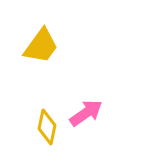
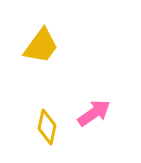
pink arrow: moved 8 px right
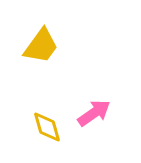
yellow diamond: rotated 28 degrees counterclockwise
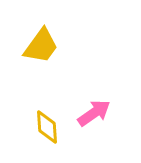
yellow diamond: rotated 12 degrees clockwise
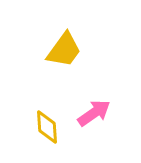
yellow trapezoid: moved 23 px right, 4 px down
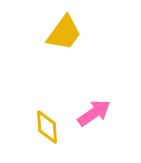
yellow trapezoid: moved 17 px up
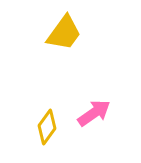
yellow diamond: rotated 40 degrees clockwise
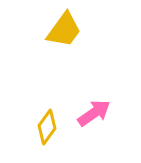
yellow trapezoid: moved 3 px up
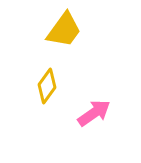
yellow diamond: moved 41 px up
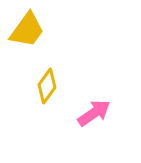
yellow trapezoid: moved 37 px left
